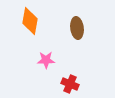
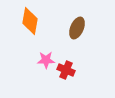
brown ellipse: rotated 30 degrees clockwise
red cross: moved 4 px left, 14 px up
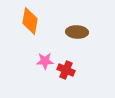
brown ellipse: moved 4 px down; rotated 70 degrees clockwise
pink star: moved 1 px left, 1 px down
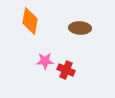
brown ellipse: moved 3 px right, 4 px up
